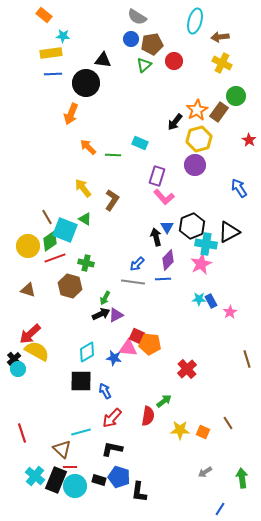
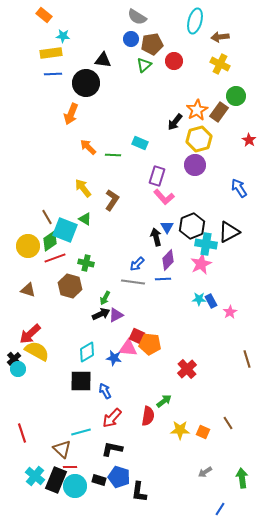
yellow cross at (222, 63): moved 2 px left, 1 px down
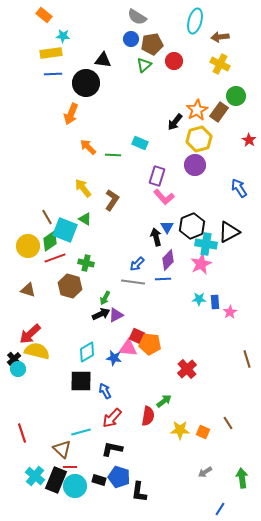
blue rectangle at (211, 301): moved 4 px right, 1 px down; rotated 24 degrees clockwise
yellow semicircle at (37, 351): rotated 15 degrees counterclockwise
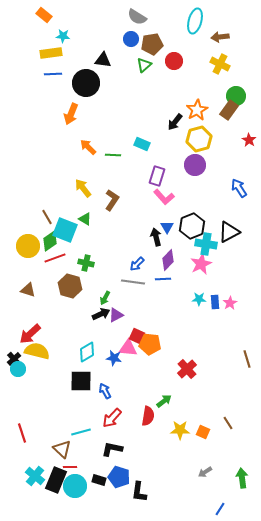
brown rectangle at (219, 112): moved 10 px right, 2 px up
cyan rectangle at (140, 143): moved 2 px right, 1 px down
pink star at (230, 312): moved 9 px up
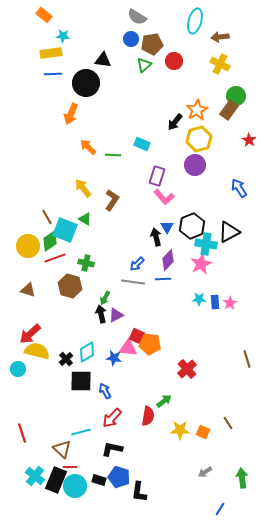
black arrow at (101, 314): rotated 78 degrees counterclockwise
black cross at (14, 359): moved 52 px right
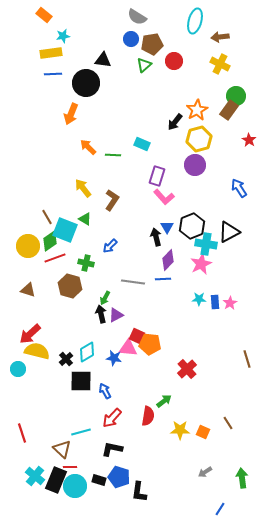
cyan star at (63, 36): rotated 16 degrees counterclockwise
blue arrow at (137, 264): moved 27 px left, 18 px up
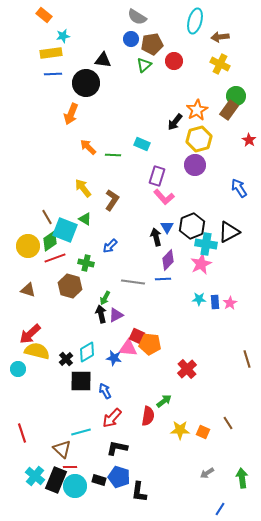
black L-shape at (112, 449): moved 5 px right, 1 px up
gray arrow at (205, 472): moved 2 px right, 1 px down
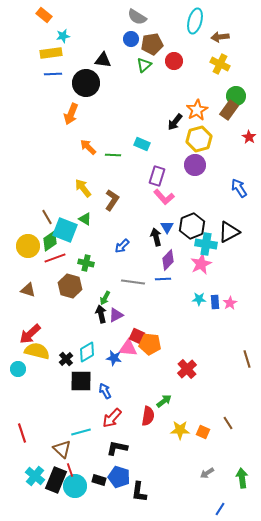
red star at (249, 140): moved 3 px up
blue arrow at (110, 246): moved 12 px right
red line at (70, 467): moved 3 px down; rotated 72 degrees clockwise
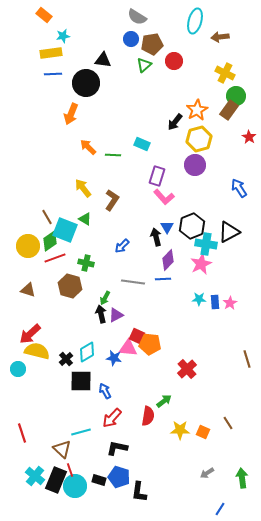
yellow cross at (220, 64): moved 5 px right, 9 px down
